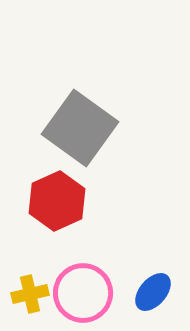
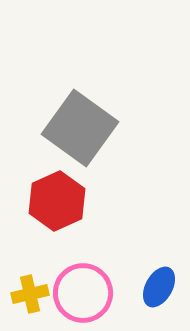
blue ellipse: moved 6 px right, 5 px up; rotated 12 degrees counterclockwise
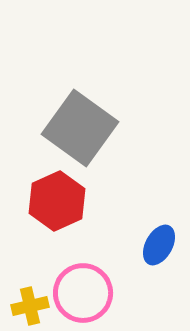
blue ellipse: moved 42 px up
yellow cross: moved 12 px down
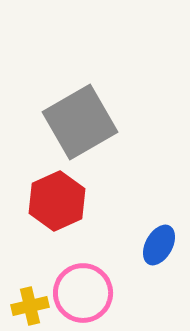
gray square: moved 6 px up; rotated 24 degrees clockwise
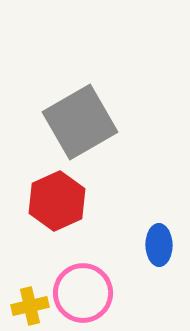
blue ellipse: rotated 30 degrees counterclockwise
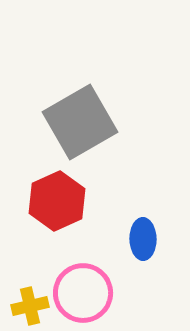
blue ellipse: moved 16 px left, 6 px up
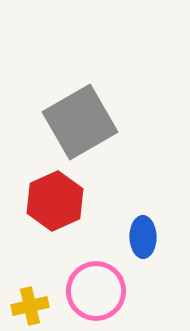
red hexagon: moved 2 px left
blue ellipse: moved 2 px up
pink circle: moved 13 px right, 2 px up
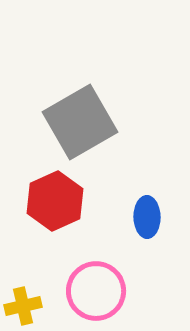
blue ellipse: moved 4 px right, 20 px up
yellow cross: moved 7 px left
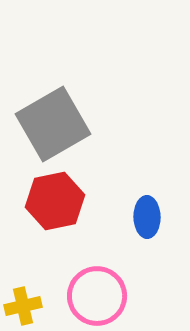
gray square: moved 27 px left, 2 px down
red hexagon: rotated 12 degrees clockwise
pink circle: moved 1 px right, 5 px down
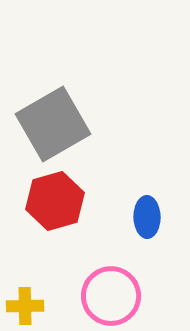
red hexagon: rotated 4 degrees counterclockwise
pink circle: moved 14 px right
yellow cross: moved 2 px right; rotated 12 degrees clockwise
